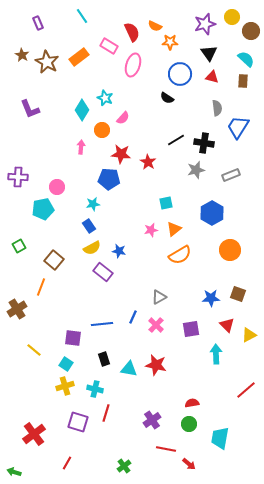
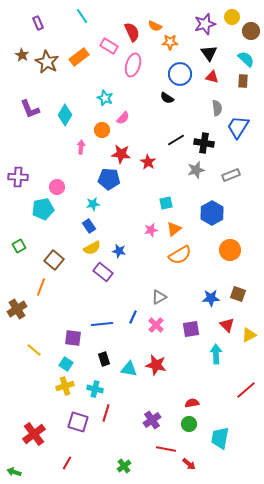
cyan diamond at (82, 110): moved 17 px left, 5 px down
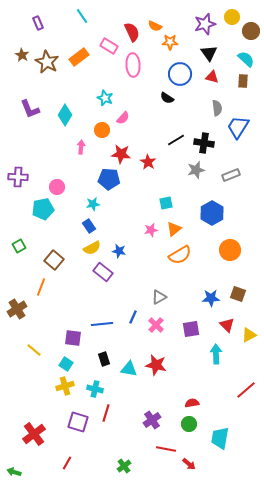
pink ellipse at (133, 65): rotated 20 degrees counterclockwise
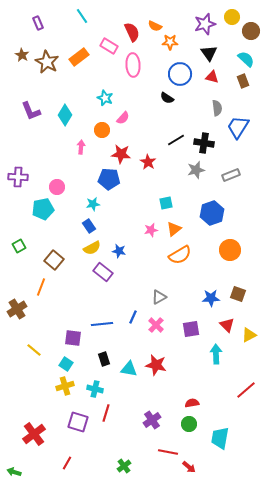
brown rectangle at (243, 81): rotated 24 degrees counterclockwise
purple L-shape at (30, 109): moved 1 px right, 2 px down
blue hexagon at (212, 213): rotated 10 degrees clockwise
red line at (166, 449): moved 2 px right, 3 px down
red arrow at (189, 464): moved 3 px down
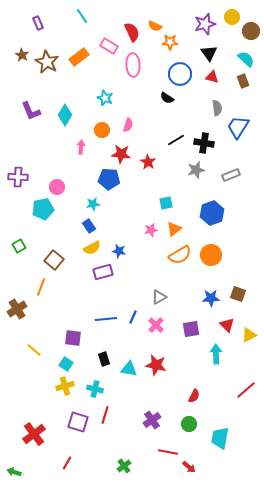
pink semicircle at (123, 118): moved 5 px right, 7 px down; rotated 24 degrees counterclockwise
orange circle at (230, 250): moved 19 px left, 5 px down
purple rectangle at (103, 272): rotated 54 degrees counterclockwise
blue line at (102, 324): moved 4 px right, 5 px up
red semicircle at (192, 403): moved 2 px right, 7 px up; rotated 128 degrees clockwise
red line at (106, 413): moved 1 px left, 2 px down
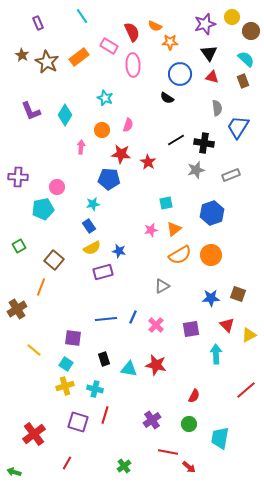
gray triangle at (159, 297): moved 3 px right, 11 px up
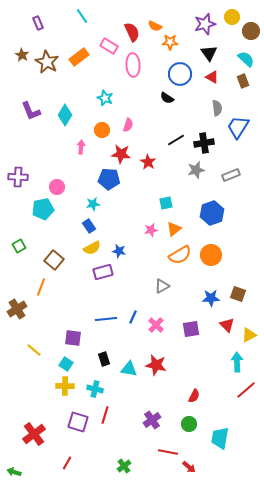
red triangle at (212, 77): rotated 16 degrees clockwise
black cross at (204, 143): rotated 18 degrees counterclockwise
cyan arrow at (216, 354): moved 21 px right, 8 px down
yellow cross at (65, 386): rotated 18 degrees clockwise
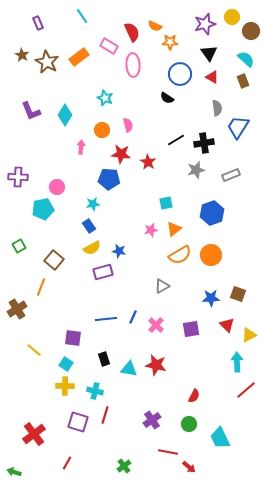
pink semicircle at (128, 125): rotated 32 degrees counterclockwise
cyan cross at (95, 389): moved 2 px down
cyan trapezoid at (220, 438): rotated 35 degrees counterclockwise
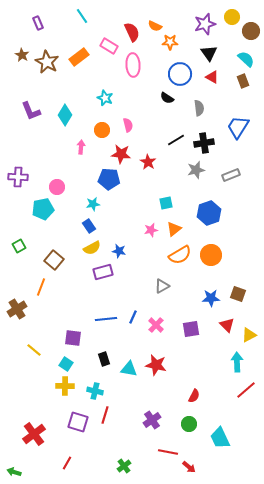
gray semicircle at (217, 108): moved 18 px left
blue hexagon at (212, 213): moved 3 px left
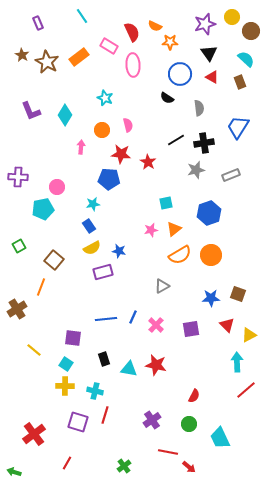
brown rectangle at (243, 81): moved 3 px left, 1 px down
